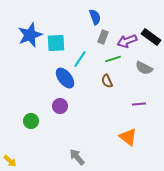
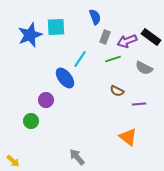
gray rectangle: moved 2 px right
cyan square: moved 16 px up
brown semicircle: moved 10 px right, 10 px down; rotated 40 degrees counterclockwise
purple circle: moved 14 px left, 6 px up
yellow arrow: moved 3 px right
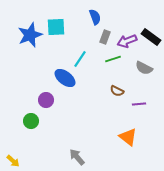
blue ellipse: rotated 15 degrees counterclockwise
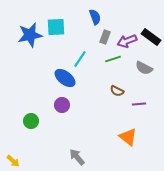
blue star: rotated 10 degrees clockwise
purple circle: moved 16 px right, 5 px down
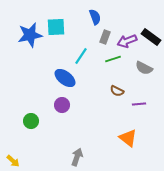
cyan line: moved 1 px right, 3 px up
orange triangle: moved 1 px down
gray arrow: rotated 60 degrees clockwise
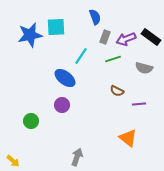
purple arrow: moved 1 px left, 2 px up
gray semicircle: rotated 12 degrees counterclockwise
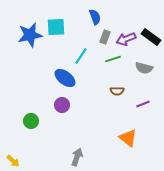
brown semicircle: rotated 24 degrees counterclockwise
purple line: moved 4 px right; rotated 16 degrees counterclockwise
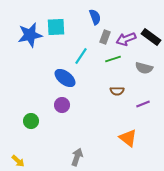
yellow arrow: moved 5 px right
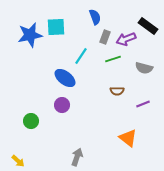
black rectangle: moved 3 px left, 11 px up
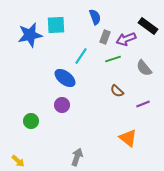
cyan square: moved 2 px up
gray semicircle: rotated 36 degrees clockwise
brown semicircle: rotated 40 degrees clockwise
